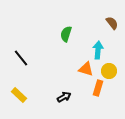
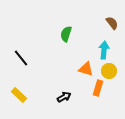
cyan arrow: moved 6 px right
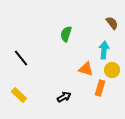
yellow circle: moved 3 px right, 1 px up
orange rectangle: moved 2 px right
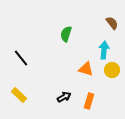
orange rectangle: moved 11 px left, 13 px down
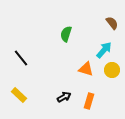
cyan arrow: rotated 36 degrees clockwise
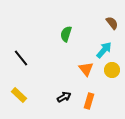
orange triangle: rotated 35 degrees clockwise
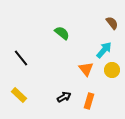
green semicircle: moved 4 px left, 1 px up; rotated 112 degrees clockwise
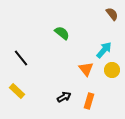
brown semicircle: moved 9 px up
yellow rectangle: moved 2 px left, 4 px up
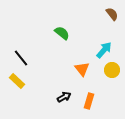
orange triangle: moved 4 px left
yellow rectangle: moved 10 px up
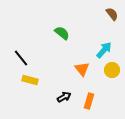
yellow rectangle: moved 13 px right, 1 px up; rotated 28 degrees counterclockwise
